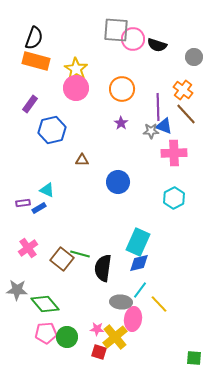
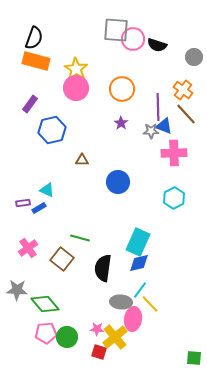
green line at (80, 254): moved 16 px up
yellow line at (159, 304): moved 9 px left
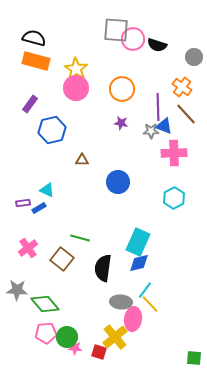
black semicircle at (34, 38): rotated 95 degrees counterclockwise
orange cross at (183, 90): moved 1 px left, 3 px up
purple star at (121, 123): rotated 24 degrees counterclockwise
cyan line at (140, 290): moved 5 px right
pink star at (97, 329): moved 22 px left, 19 px down
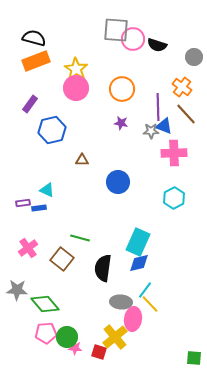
orange rectangle at (36, 61): rotated 36 degrees counterclockwise
blue rectangle at (39, 208): rotated 24 degrees clockwise
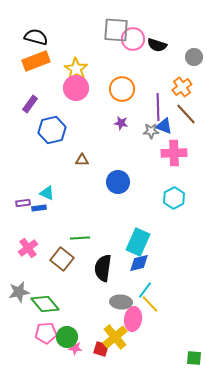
black semicircle at (34, 38): moved 2 px right, 1 px up
orange cross at (182, 87): rotated 18 degrees clockwise
cyan triangle at (47, 190): moved 3 px down
green line at (80, 238): rotated 18 degrees counterclockwise
gray star at (17, 290): moved 2 px right, 2 px down; rotated 15 degrees counterclockwise
red square at (99, 352): moved 2 px right, 3 px up
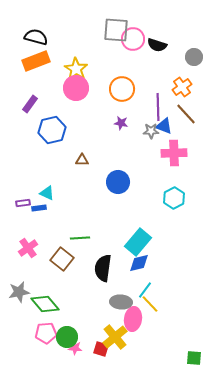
cyan rectangle at (138, 242): rotated 16 degrees clockwise
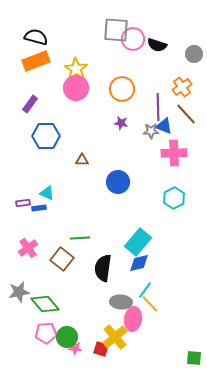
gray circle at (194, 57): moved 3 px up
blue hexagon at (52, 130): moved 6 px left, 6 px down; rotated 12 degrees clockwise
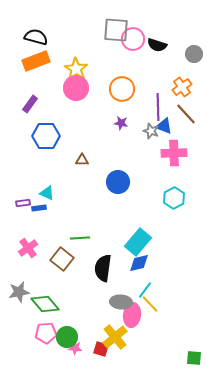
gray star at (151, 131): rotated 21 degrees clockwise
pink ellipse at (133, 319): moved 1 px left, 4 px up
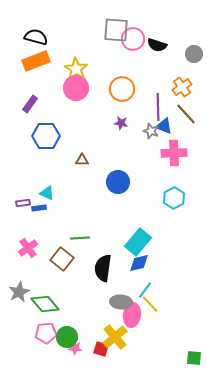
gray star at (19, 292): rotated 15 degrees counterclockwise
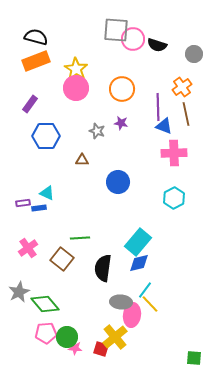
brown line at (186, 114): rotated 30 degrees clockwise
gray star at (151, 131): moved 54 px left
